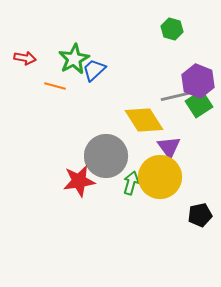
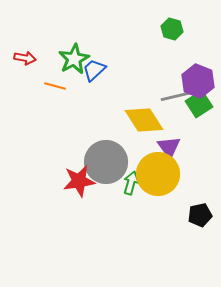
gray circle: moved 6 px down
yellow circle: moved 2 px left, 3 px up
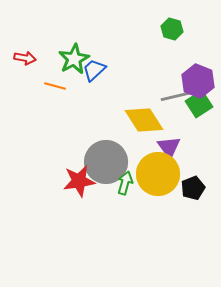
green arrow: moved 6 px left
black pentagon: moved 7 px left, 27 px up; rotated 10 degrees counterclockwise
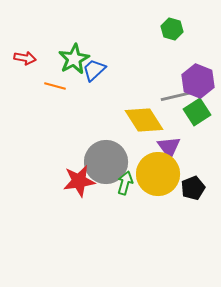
green square: moved 2 px left, 8 px down
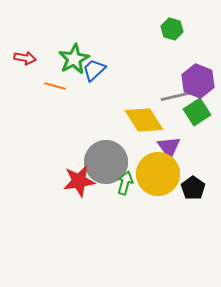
black pentagon: rotated 15 degrees counterclockwise
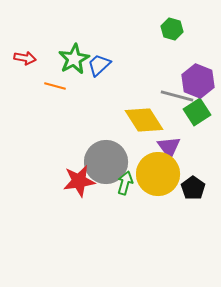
blue trapezoid: moved 5 px right, 5 px up
gray line: rotated 28 degrees clockwise
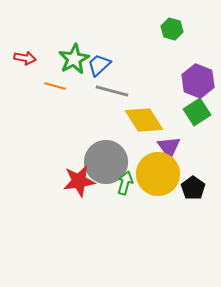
gray line: moved 65 px left, 5 px up
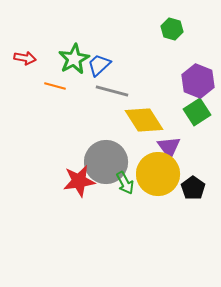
green arrow: rotated 135 degrees clockwise
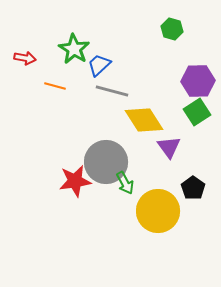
green star: moved 10 px up; rotated 12 degrees counterclockwise
purple hexagon: rotated 24 degrees counterclockwise
yellow circle: moved 37 px down
red star: moved 4 px left
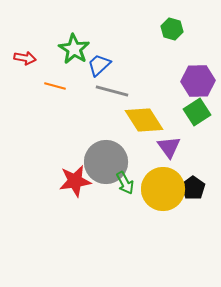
yellow circle: moved 5 px right, 22 px up
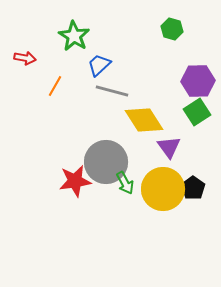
green star: moved 13 px up
orange line: rotated 75 degrees counterclockwise
